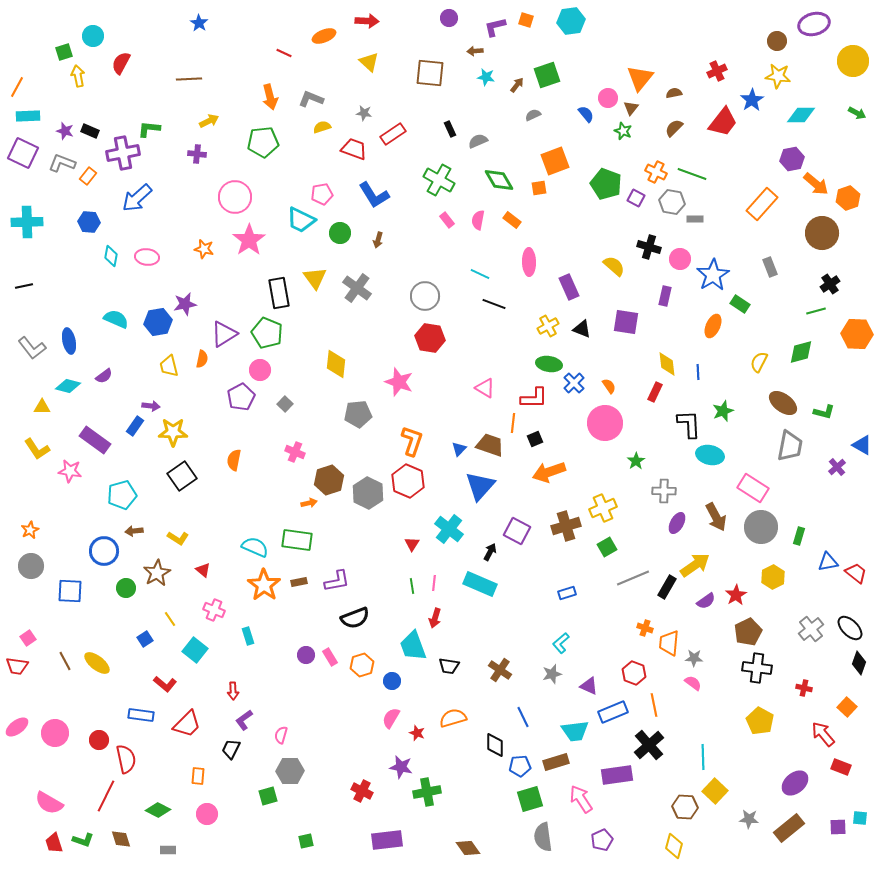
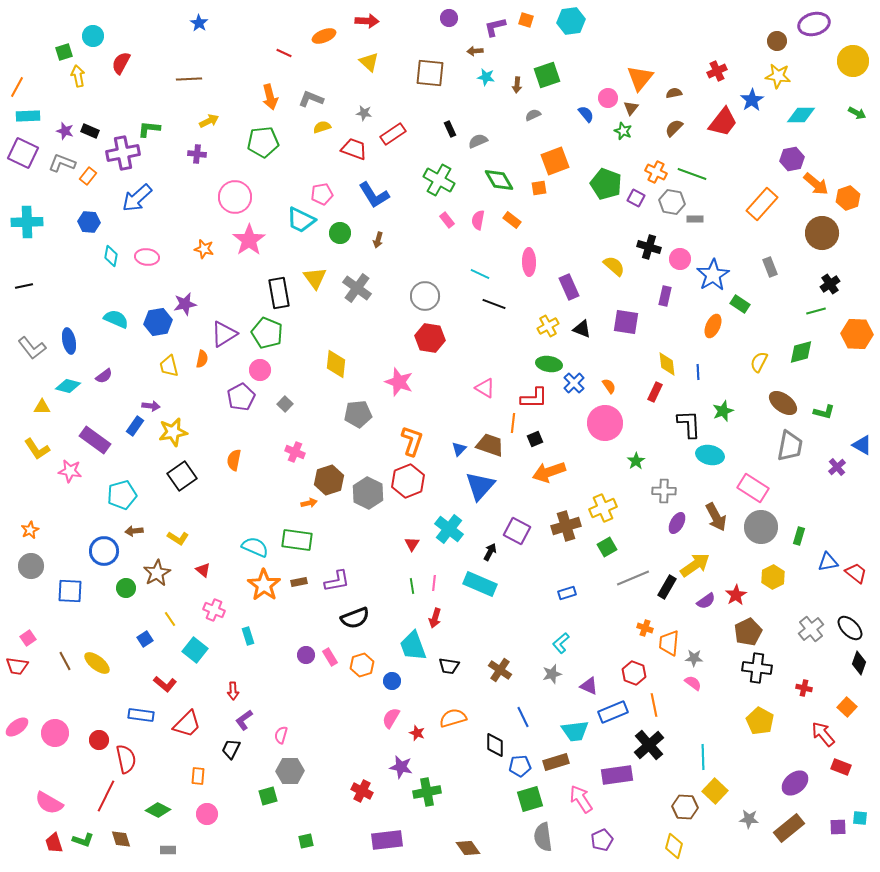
brown arrow at (517, 85): rotated 147 degrees clockwise
yellow star at (173, 432): rotated 12 degrees counterclockwise
red hexagon at (408, 481): rotated 16 degrees clockwise
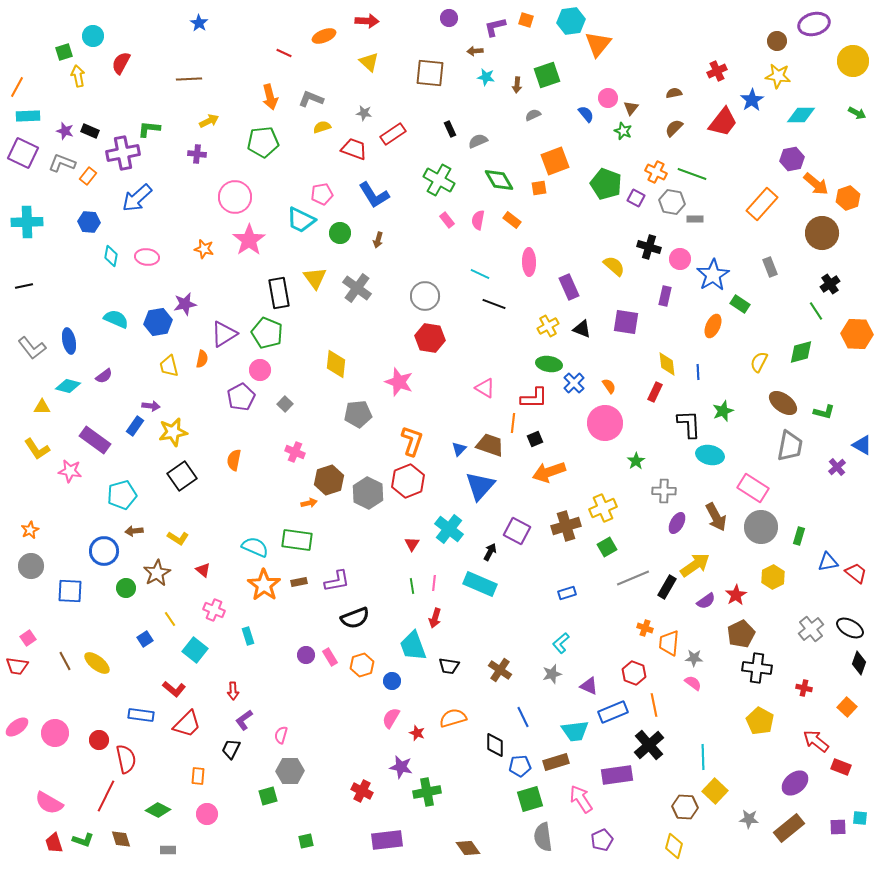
orange triangle at (640, 78): moved 42 px left, 34 px up
green line at (816, 311): rotated 72 degrees clockwise
black ellipse at (850, 628): rotated 16 degrees counterclockwise
brown pentagon at (748, 632): moved 7 px left, 2 px down
red L-shape at (165, 684): moved 9 px right, 5 px down
red arrow at (823, 734): moved 7 px left, 7 px down; rotated 12 degrees counterclockwise
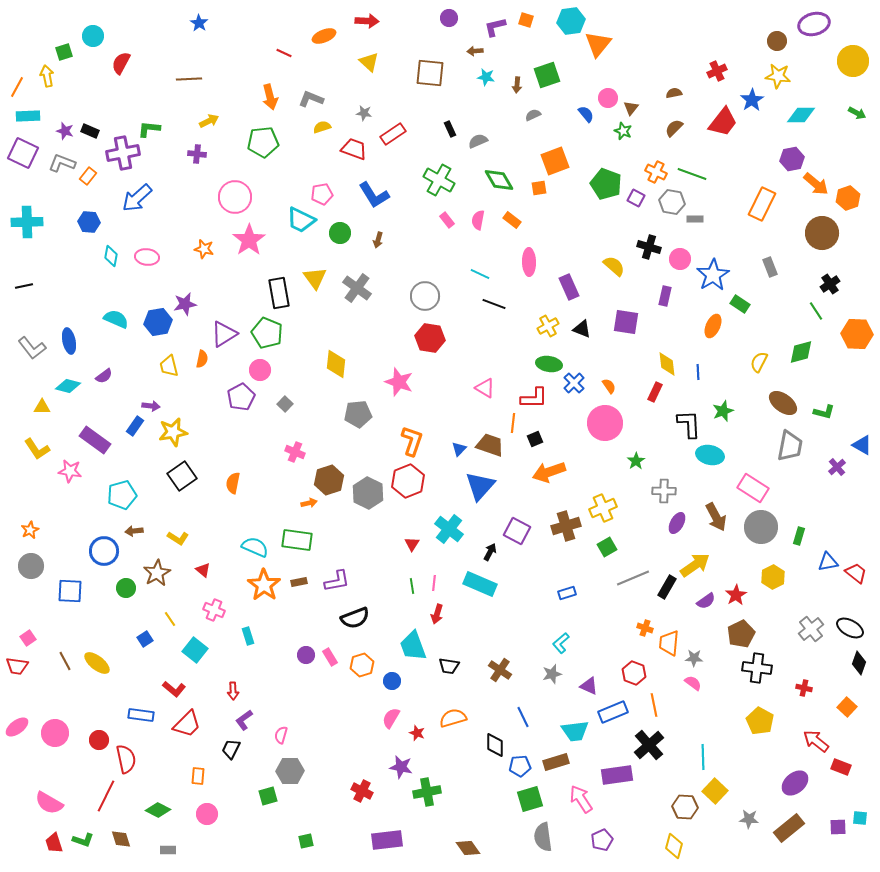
yellow arrow at (78, 76): moved 31 px left
orange rectangle at (762, 204): rotated 16 degrees counterclockwise
orange semicircle at (234, 460): moved 1 px left, 23 px down
red arrow at (435, 618): moved 2 px right, 4 px up
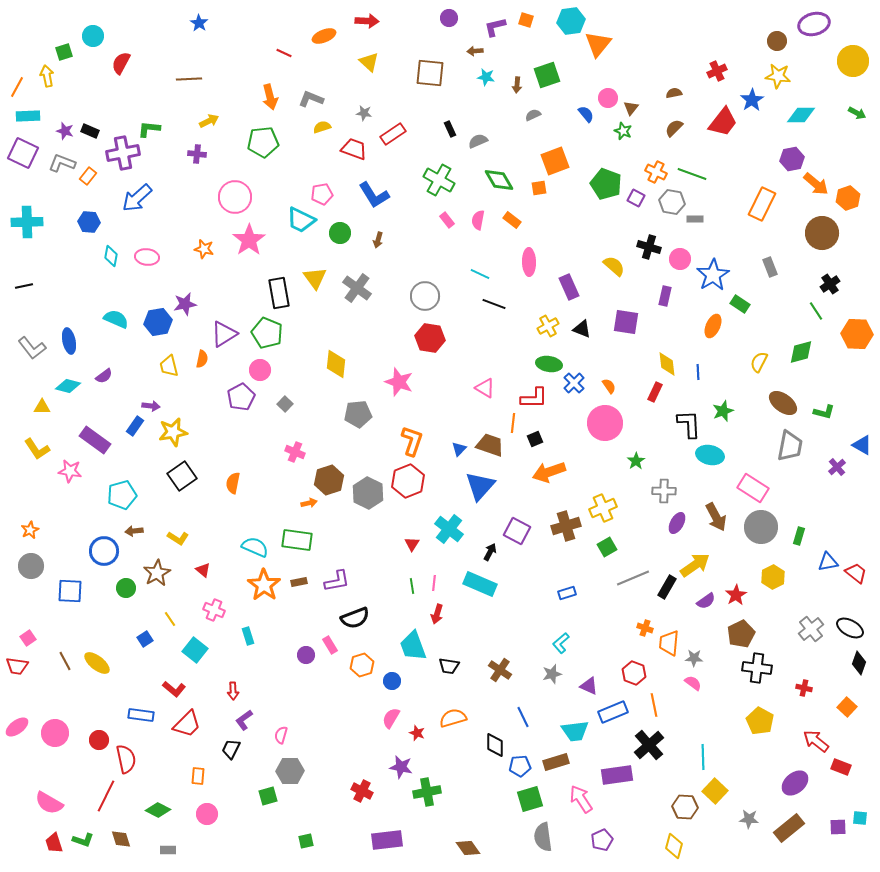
pink rectangle at (330, 657): moved 12 px up
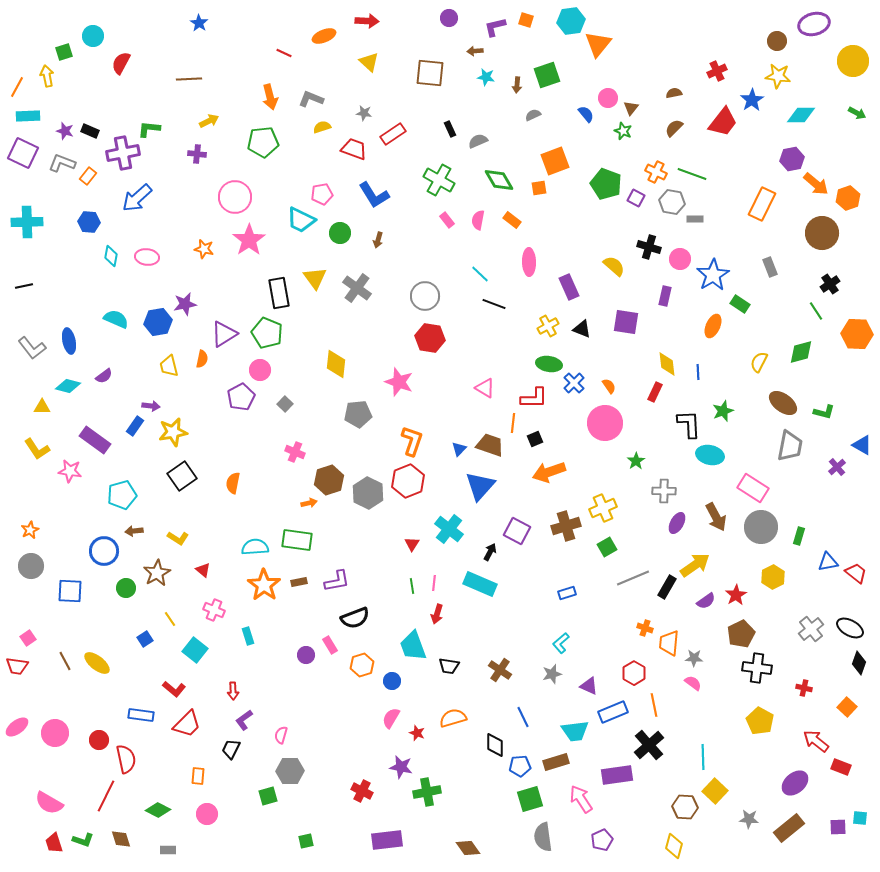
cyan line at (480, 274): rotated 18 degrees clockwise
cyan semicircle at (255, 547): rotated 28 degrees counterclockwise
red hexagon at (634, 673): rotated 10 degrees clockwise
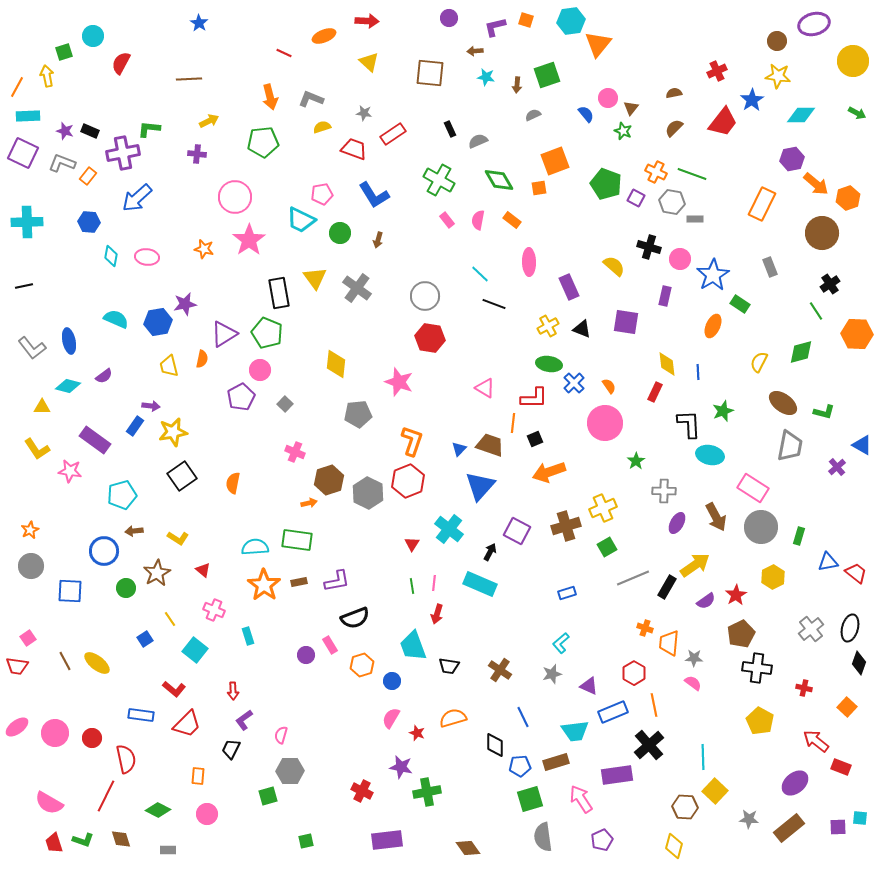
black ellipse at (850, 628): rotated 76 degrees clockwise
red circle at (99, 740): moved 7 px left, 2 px up
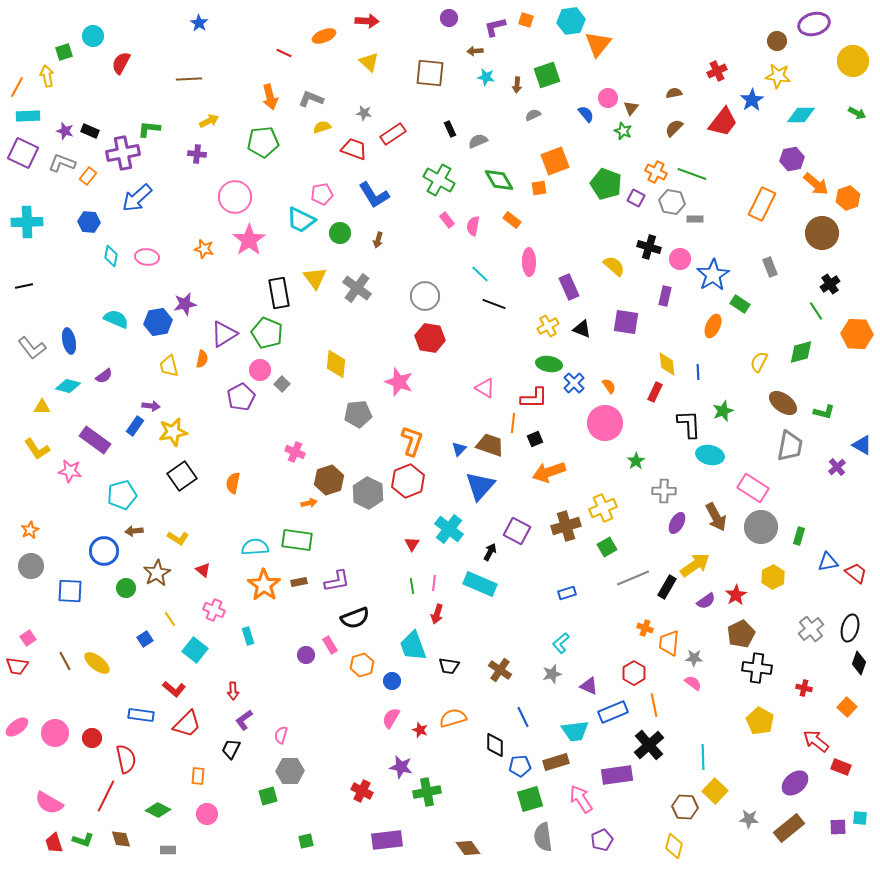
pink semicircle at (478, 220): moved 5 px left, 6 px down
gray square at (285, 404): moved 3 px left, 20 px up
red star at (417, 733): moved 3 px right, 3 px up
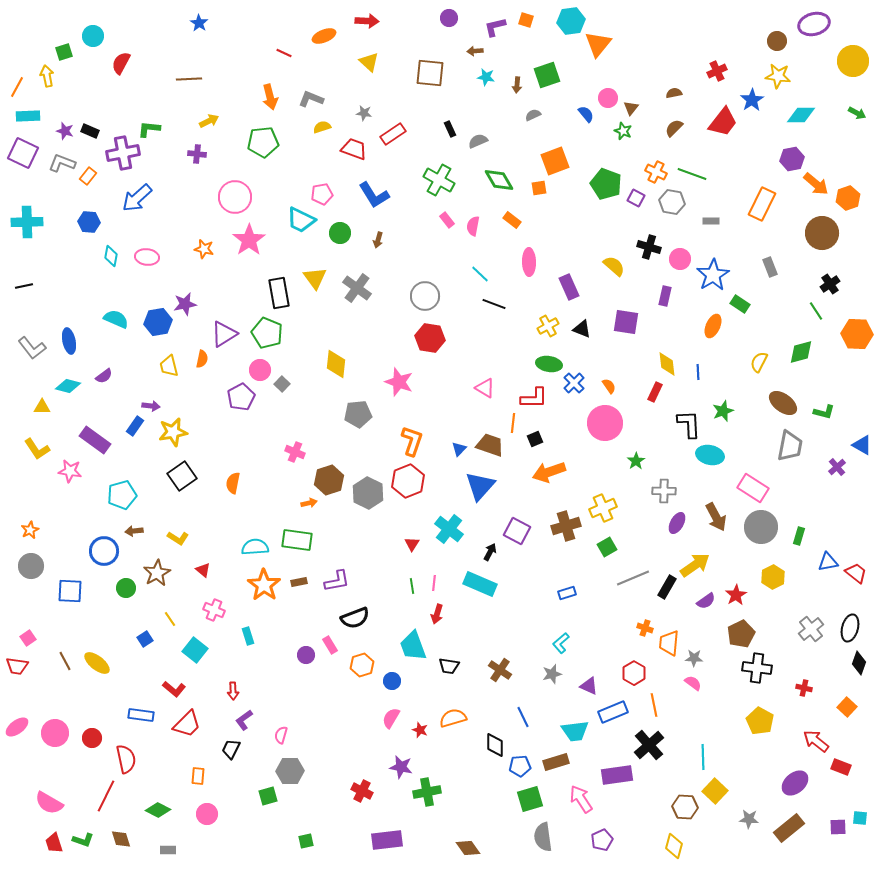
gray rectangle at (695, 219): moved 16 px right, 2 px down
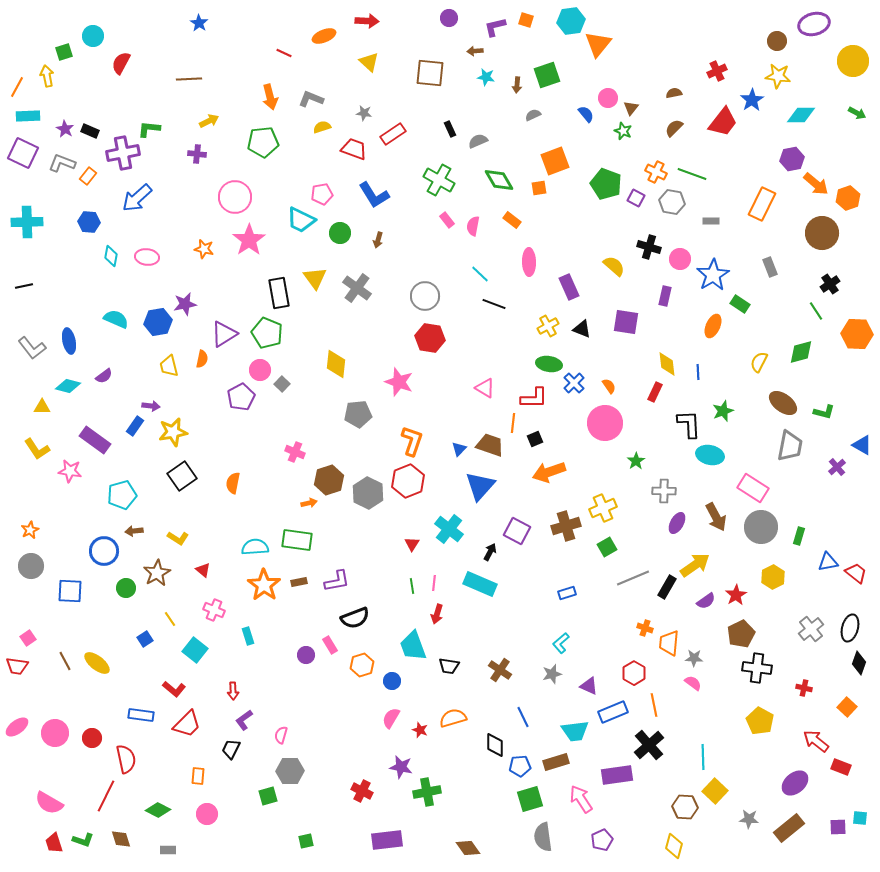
purple star at (65, 131): moved 2 px up; rotated 12 degrees clockwise
